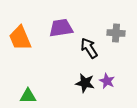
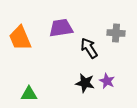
green triangle: moved 1 px right, 2 px up
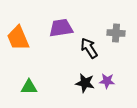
orange trapezoid: moved 2 px left
purple star: rotated 21 degrees counterclockwise
green triangle: moved 7 px up
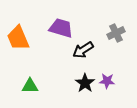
purple trapezoid: rotated 25 degrees clockwise
gray cross: rotated 30 degrees counterclockwise
black arrow: moved 6 px left, 2 px down; rotated 90 degrees counterclockwise
black star: rotated 24 degrees clockwise
green triangle: moved 1 px right, 1 px up
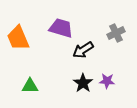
black star: moved 2 px left
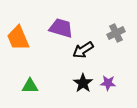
purple star: moved 1 px right, 2 px down
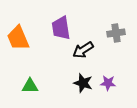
purple trapezoid: rotated 115 degrees counterclockwise
gray cross: rotated 18 degrees clockwise
black star: rotated 18 degrees counterclockwise
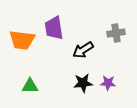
purple trapezoid: moved 7 px left
orange trapezoid: moved 4 px right, 2 px down; rotated 60 degrees counterclockwise
black star: rotated 24 degrees counterclockwise
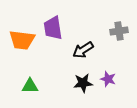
purple trapezoid: moved 1 px left
gray cross: moved 3 px right, 2 px up
purple star: moved 4 px up; rotated 14 degrees clockwise
